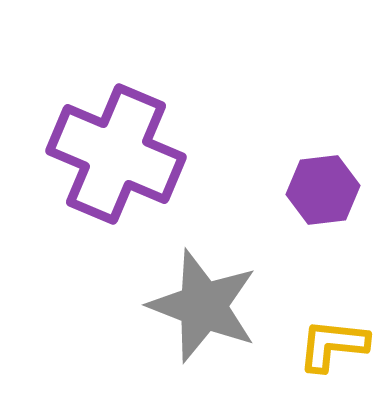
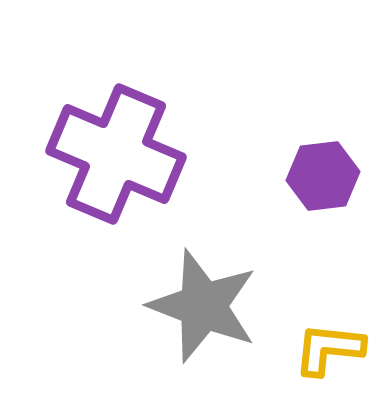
purple hexagon: moved 14 px up
yellow L-shape: moved 4 px left, 4 px down
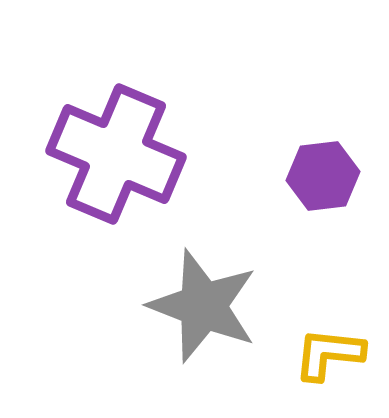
yellow L-shape: moved 5 px down
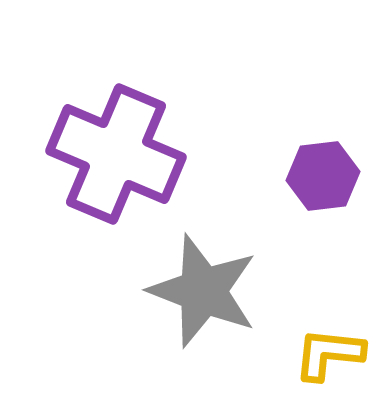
gray star: moved 15 px up
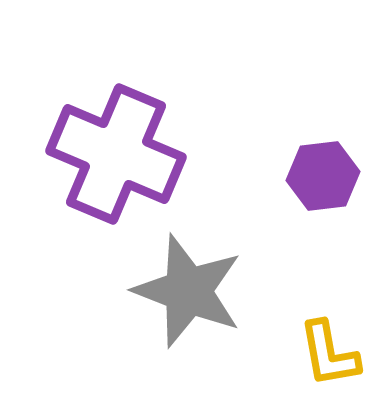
gray star: moved 15 px left
yellow L-shape: rotated 106 degrees counterclockwise
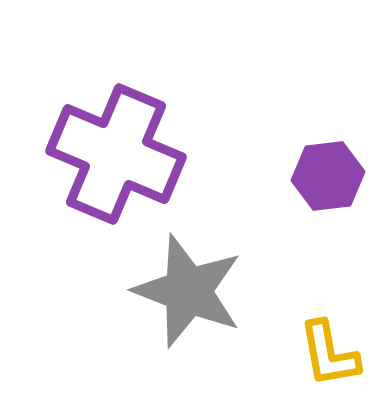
purple hexagon: moved 5 px right
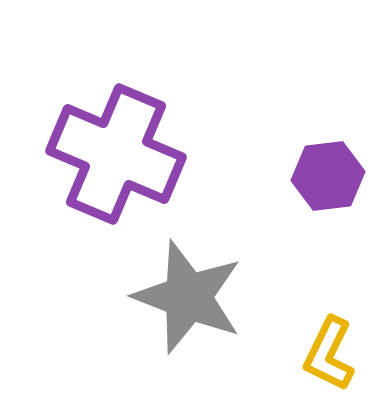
gray star: moved 6 px down
yellow L-shape: rotated 36 degrees clockwise
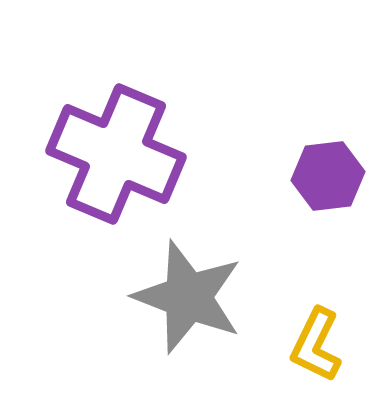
yellow L-shape: moved 13 px left, 9 px up
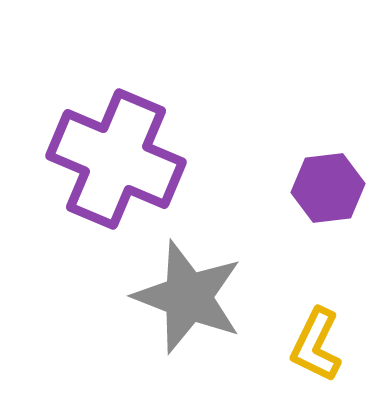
purple cross: moved 5 px down
purple hexagon: moved 12 px down
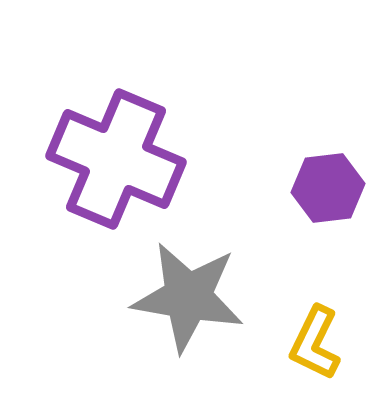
gray star: rotated 11 degrees counterclockwise
yellow L-shape: moved 1 px left, 2 px up
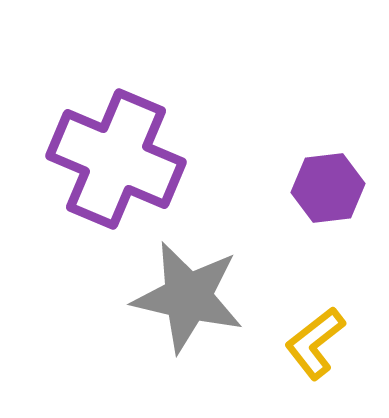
gray star: rotated 3 degrees clockwise
yellow L-shape: rotated 26 degrees clockwise
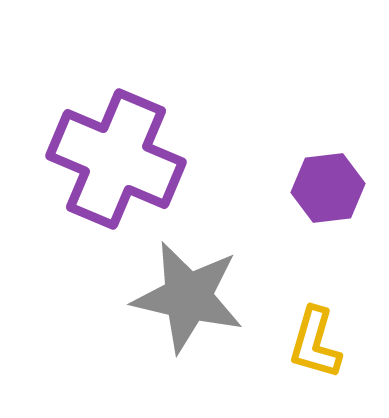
yellow L-shape: rotated 36 degrees counterclockwise
